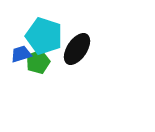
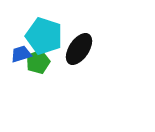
black ellipse: moved 2 px right
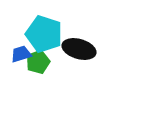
cyan pentagon: moved 2 px up
black ellipse: rotated 72 degrees clockwise
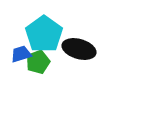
cyan pentagon: rotated 18 degrees clockwise
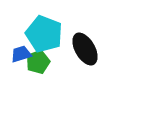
cyan pentagon: rotated 15 degrees counterclockwise
black ellipse: moved 6 px right; rotated 44 degrees clockwise
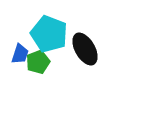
cyan pentagon: moved 5 px right
blue trapezoid: moved 1 px left; rotated 125 degrees clockwise
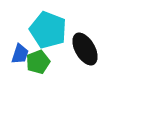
cyan pentagon: moved 1 px left, 4 px up
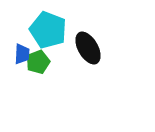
black ellipse: moved 3 px right, 1 px up
blue trapezoid: moved 2 px right; rotated 15 degrees counterclockwise
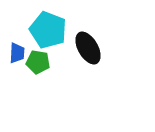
blue trapezoid: moved 5 px left, 1 px up
green pentagon: rotated 30 degrees clockwise
